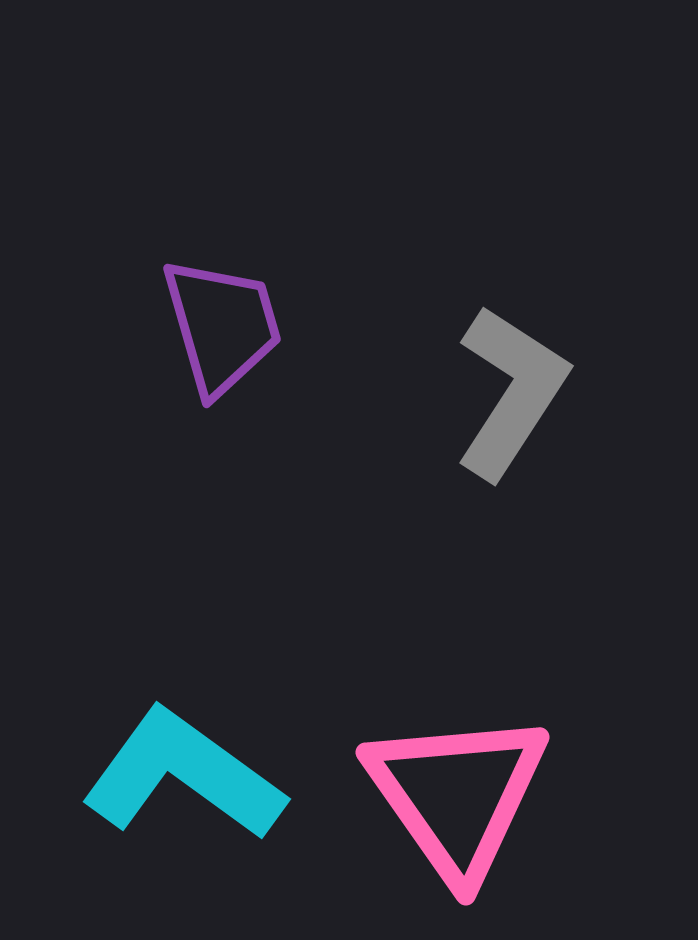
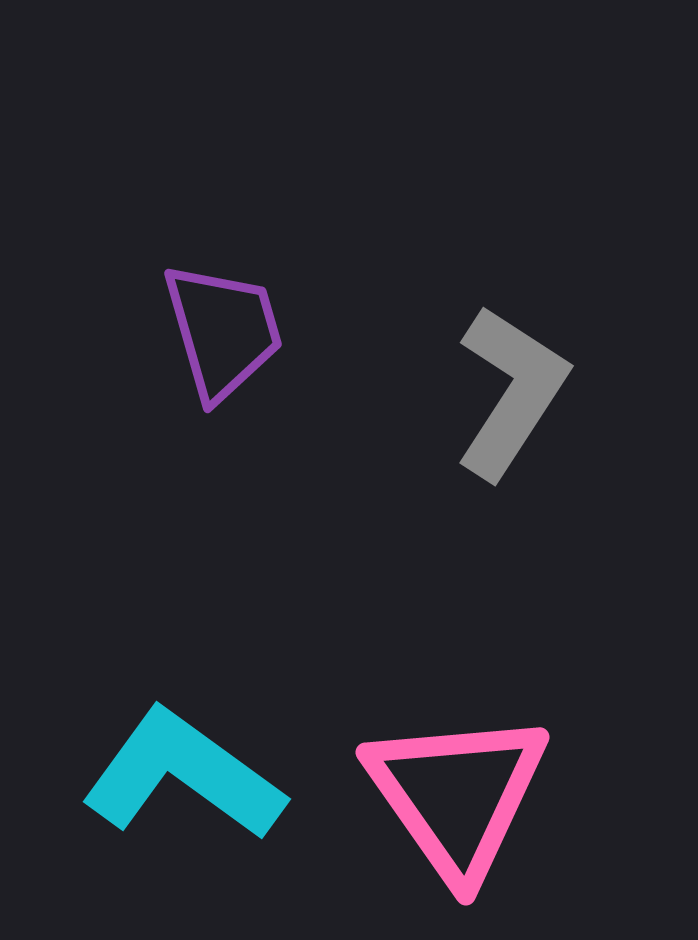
purple trapezoid: moved 1 px right, 5 px down
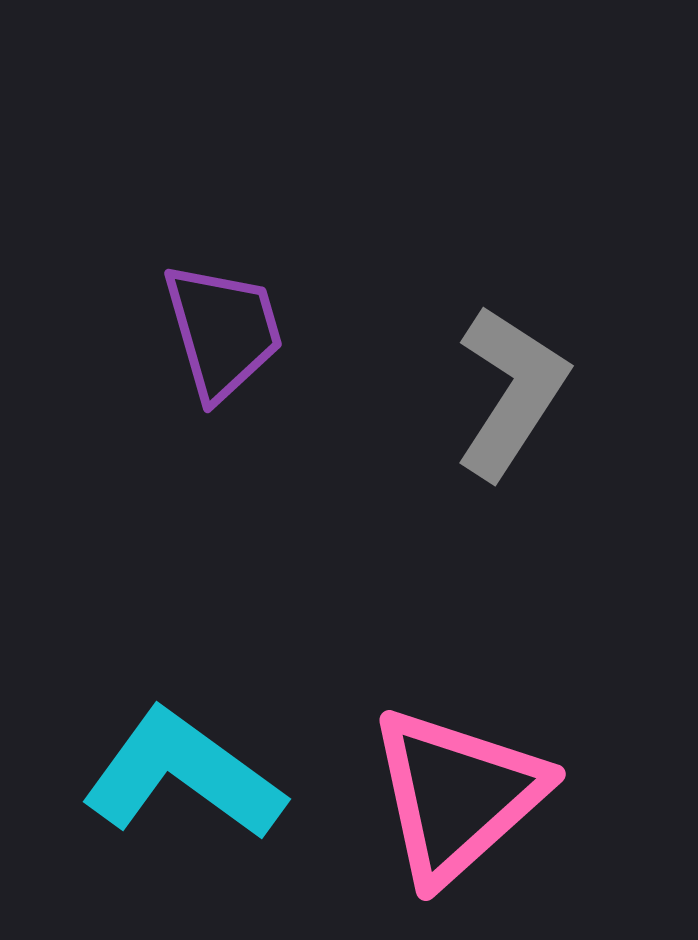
pink triangle: rotated 23 degrees clockwise
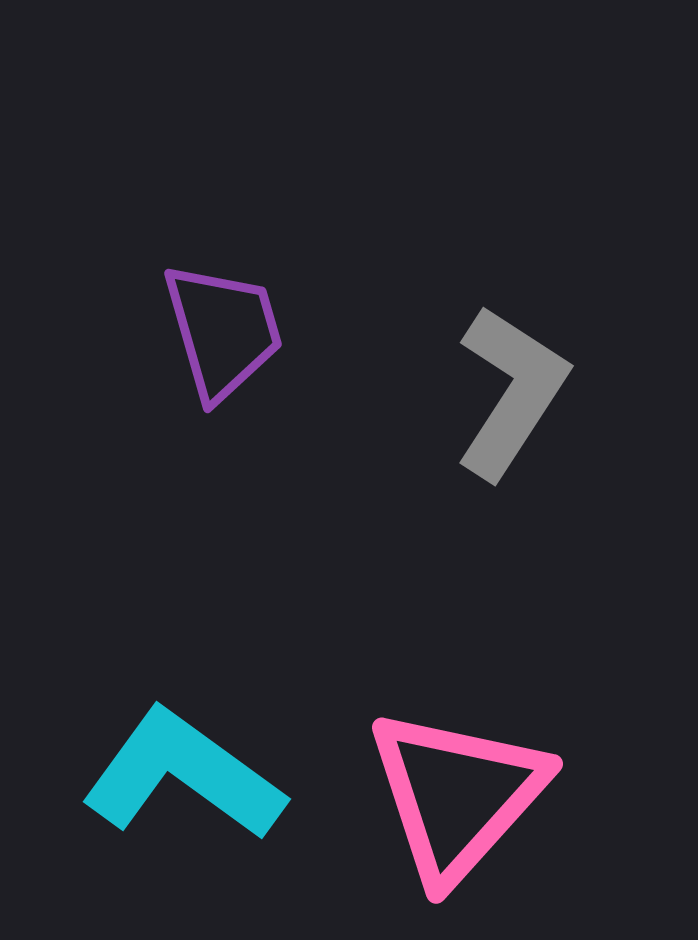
pink triangle: rotated 6 degrees counterclockwise
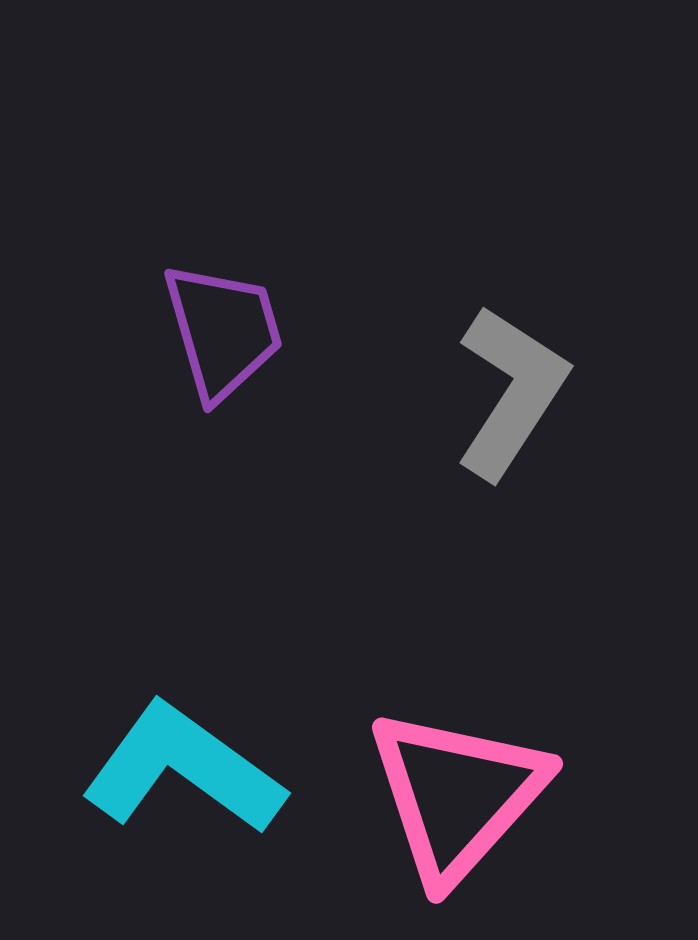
cyan L-shape: moved 6 px up
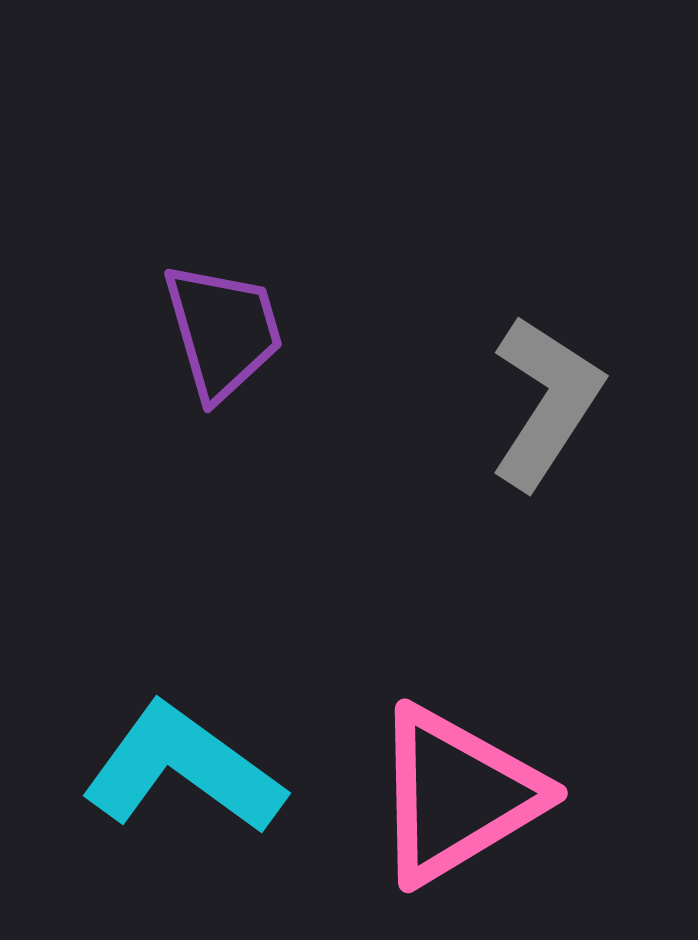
gray L-shape: moved 35 px right, 10 px down
pink triangle: rotated 17 degrees clockwise
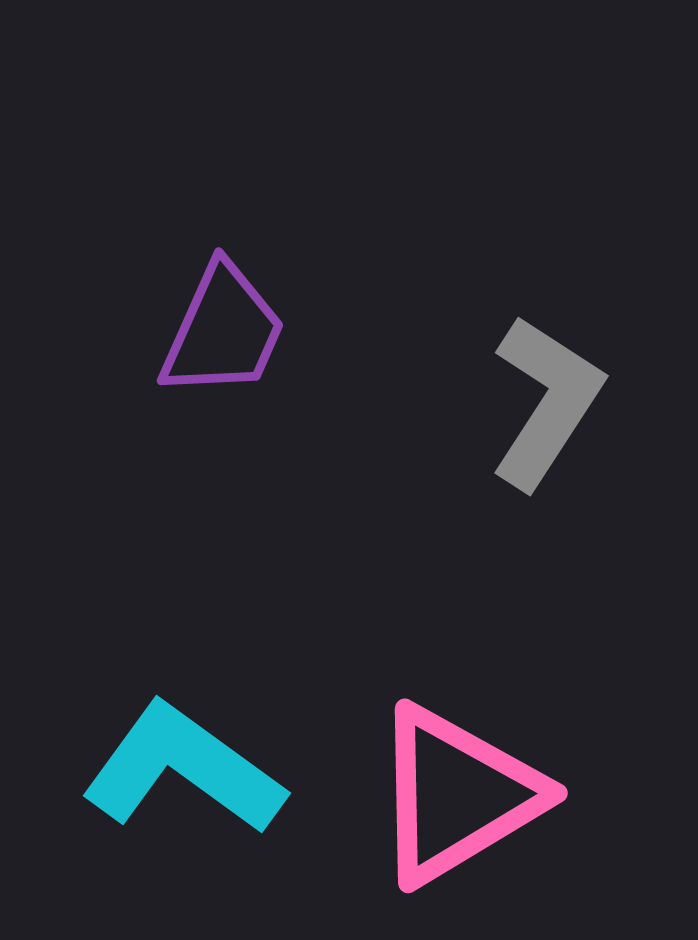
purple trapezoid: rotated 40 degrees clockwise
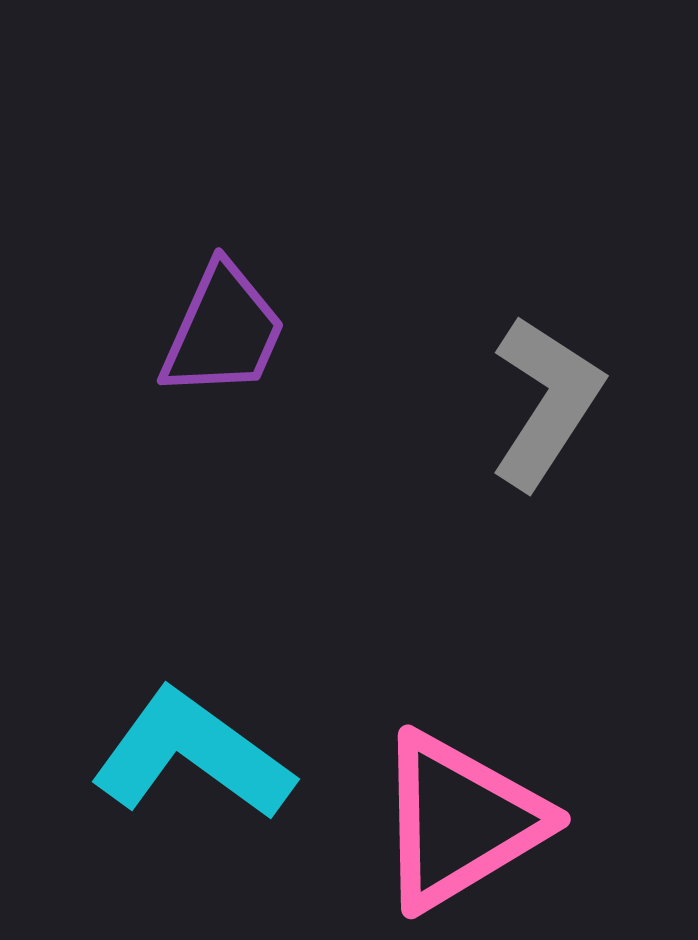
cyan L-shape: moved 9 px right, 14 px up
pink triangle: moved 3 px right, 26 px down
